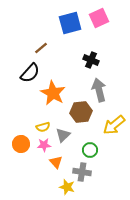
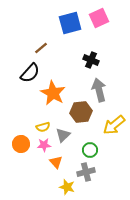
gray cross: moved 4 px right; rotated 24 degrees counterclockwise
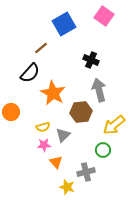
pink square: moved 5 px right, 2 px up; rotated 30 degrees counterclockwise
blue square: moved 6 px left, 1 px down; rotated 15 degrees counterclockwise
orange circle: moved 10 px left, 32 px up
green circle: moved 13 px right
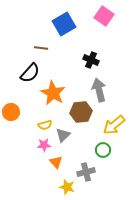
brown line: rotated 48 degrees clockwise
yellow semicircle: moved 2 px right, 2 px up
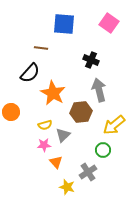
pink square: moved 5 px right, 7 px down
blue square: rotated 35 degrees clockwise
gray cross: moved 2 px right; rotated 18 degrees counterclockwise
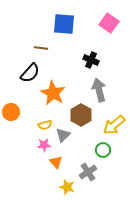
brown hexagon: moved 3 px down; rotated 25 degrees counterclockwise
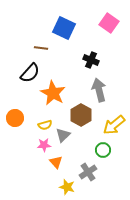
blue square: moved 4 px down; rotated 20 degrees clockwise
orange circle: moved 4 px right, 6 px down
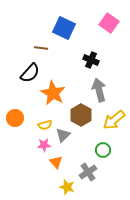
yellow arrow: moved 5 px up
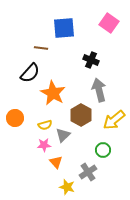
blue square: rotated 30 degrees counterclockwise
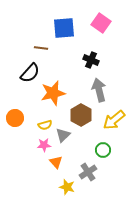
pink square: moved 8 px left
orange star: rotated 30 degrees clockwise
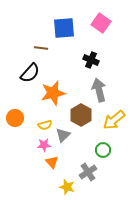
orange triangle: moved 4 px left
